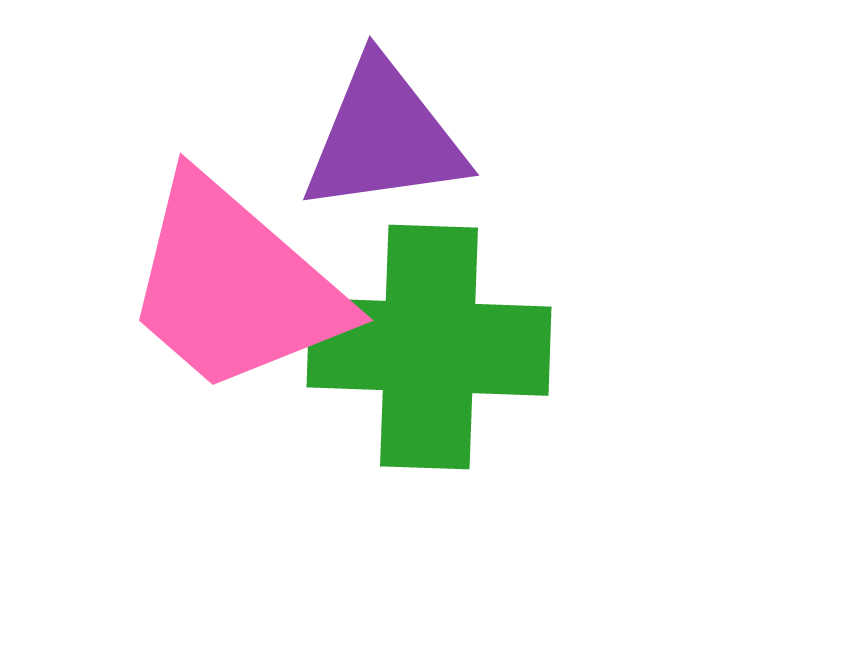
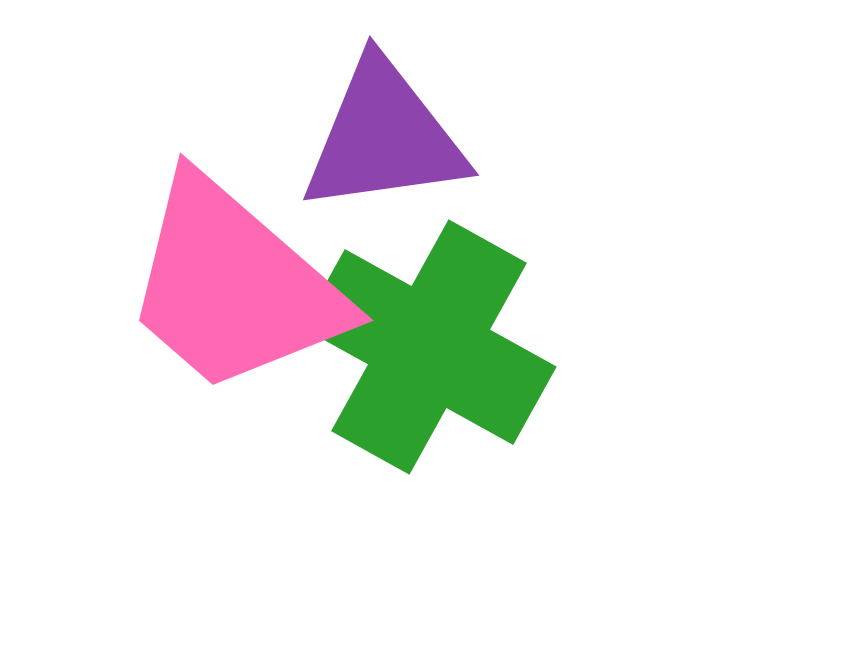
green cross: rotated 27 degrees clockwise
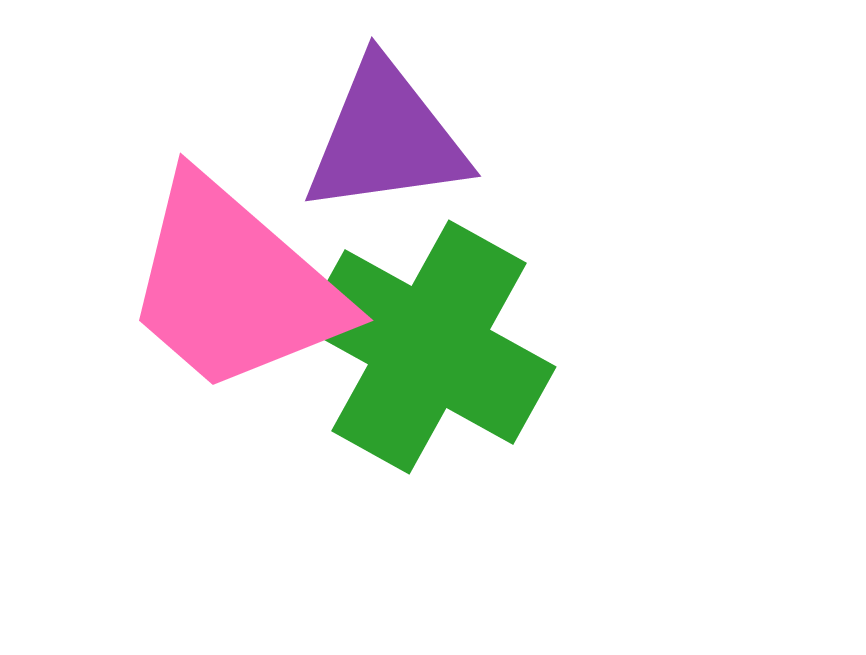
purple triangle: moved 2 px right, 1 px down
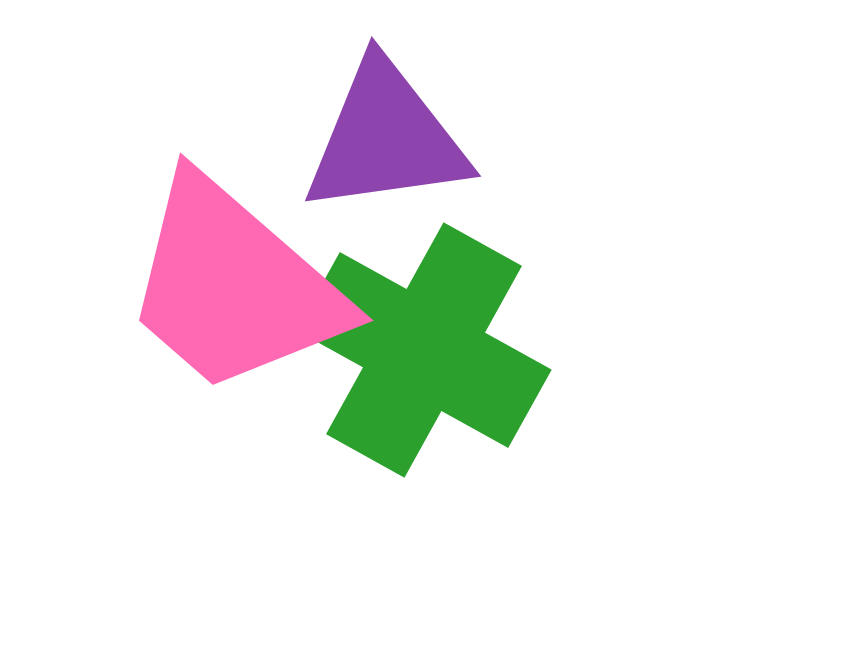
green cross: moved 5 px left, 3 px down
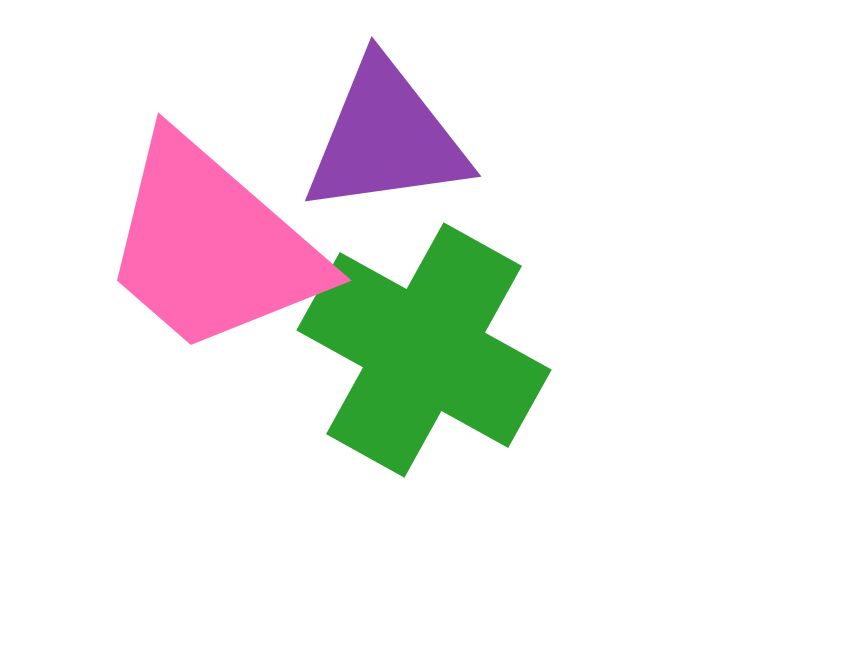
pink trapezoid: moved 22 px left, 40 px up
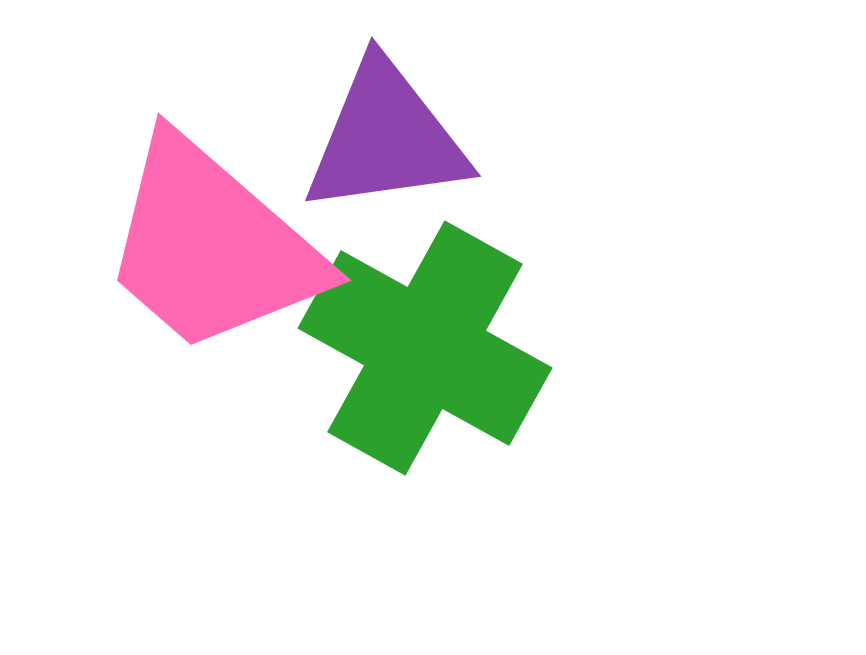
green cross: moved 1 px right, 2 px up
